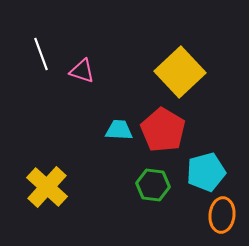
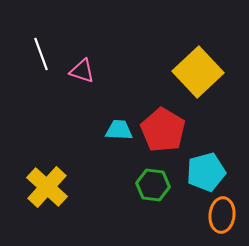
yellow square: moved 18 px right
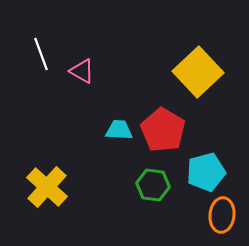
pink triangle: rotated 12 degrees clockwise
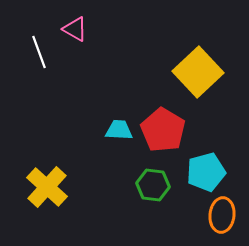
white line: moved 2 px left, 2 px up
pink triangle: moved 7 px left, 42 px up
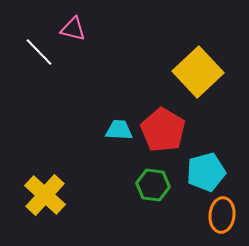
pink triangle: moved 2 px left; rotated 16 degrees counterclockwise
white line: rotated 24 degrees counterclockwise
yellow cross: moved 2 px left, 8 px down
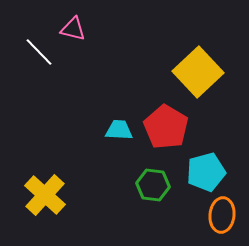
red pentagon: moved 3 px right, 3 px up
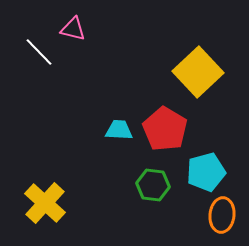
red pentagon: moved 1 px left, 2 px down
yellow cross: moved 8 px down
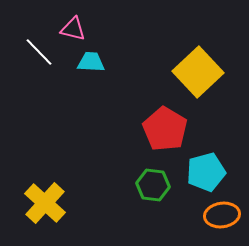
cyan trapezoid: moved 28 px left, 68 px up
orange ellipse: rotated 76 degrees clockwise
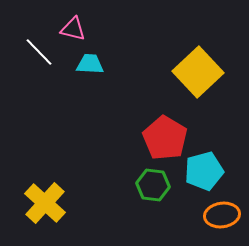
cyan trapezoid: moved 1 px left, 2 px down
red pentagon: moved 9 px down
cyan pentagon: moved 2 px left, 1 px up
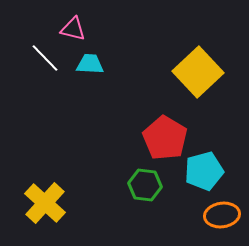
white line: moved 6 px right, 6 px down
green hexagon: moved 8 px left
